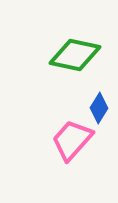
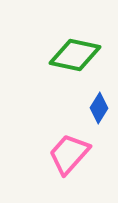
pink trapezoid: moved 3 px left, 14 px down
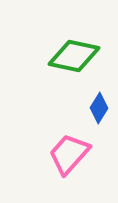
green diamond: moved 1 px left, 1 px down
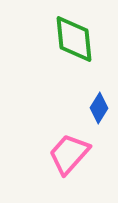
green diamond: moved 17 px up; rotated 72 degrees clockwise
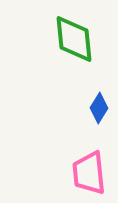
pink trapezoid: moved 20 px right, 19 px down; rotated 48 degrees counterclockwise
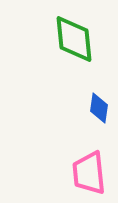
blue diamond: rotated 24 degrees counterclockwise
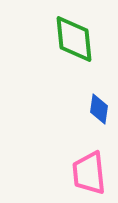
blue diamond: moved 1 px down
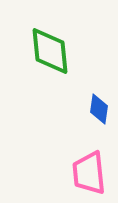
green diamond: moved 24 px left, 12 px down
